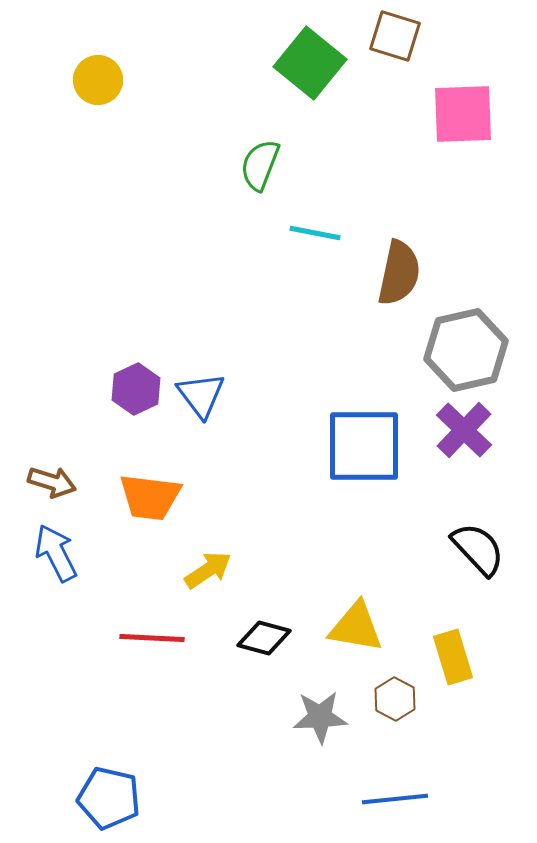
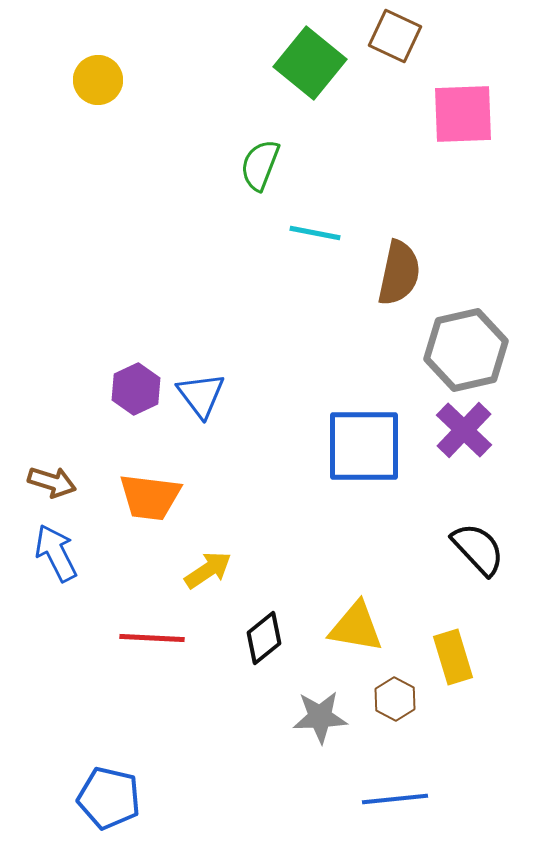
brown square: rotated 8 degrees clockwise
black diamond: rotated 54 degrees counterclockwise
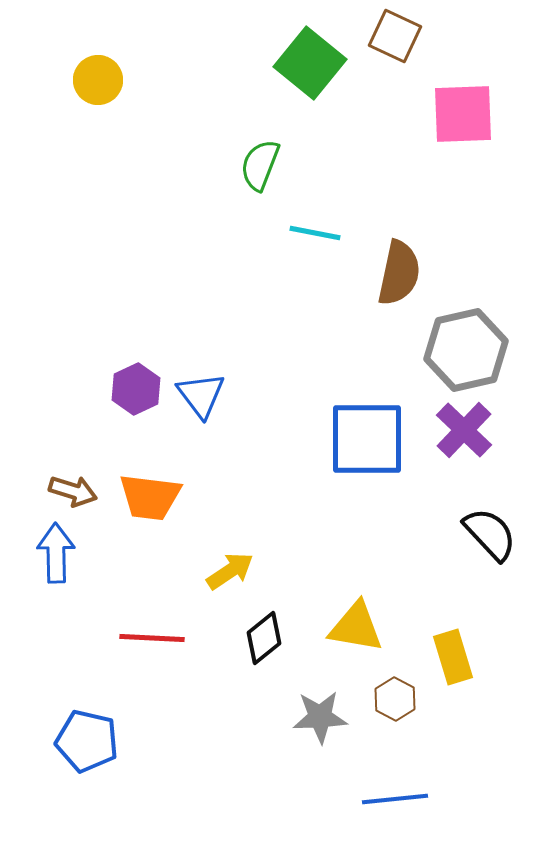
blue square: moved 3 px right, 7 px up
brown arrow: moved 21 px right, 9 px down
black semicircle: moved 12 px right, 15 px up
blue arrow: rotated 26 degrees clockwise
yellow arrow: moved 22 px right, 1 px down
blue pentagon: moved 22 px left, 57 px up
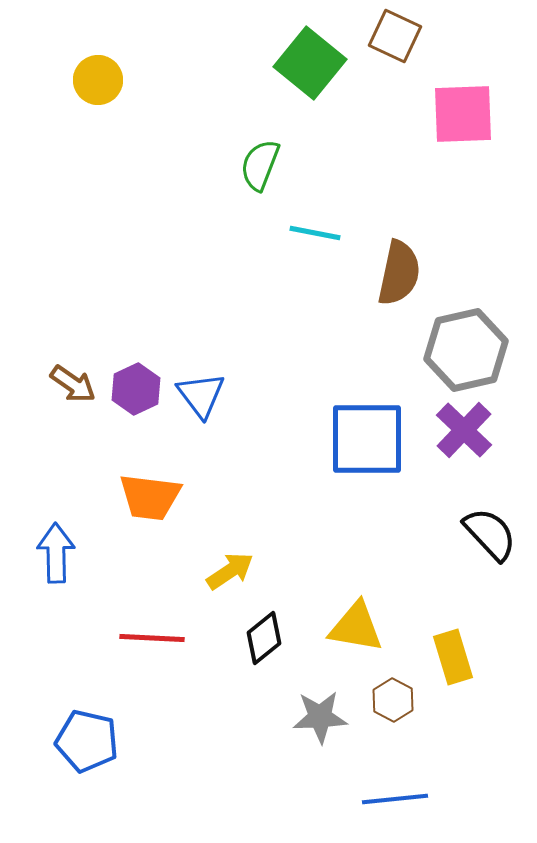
brown arrow: moved 107 px up; rotated 18 degrees clockwise
brown hexagon: moved 2 px left, 1 px down
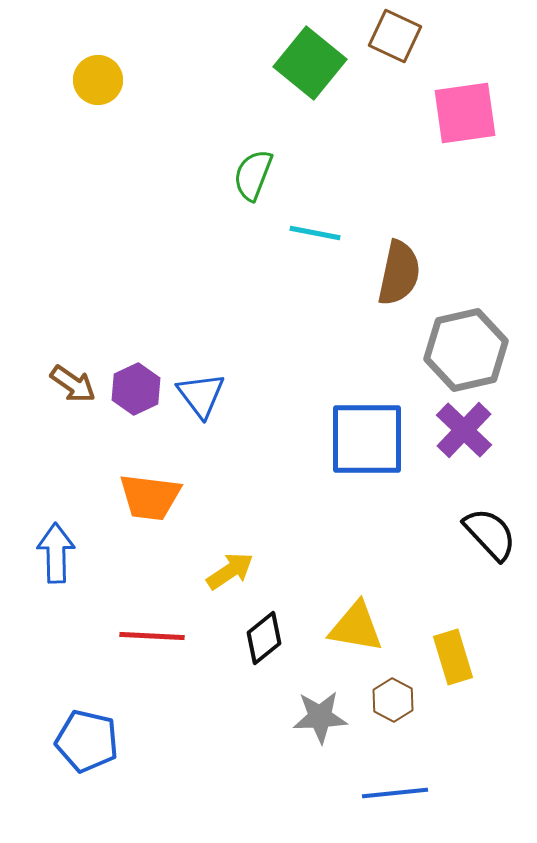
pink square: moved 2 px right, 1 px up; rotated 6 degrees counterclockwise
green semicircle: moved 7 px left, 10 px down
red line: moved 2 px up
blue line: moved 6 px up
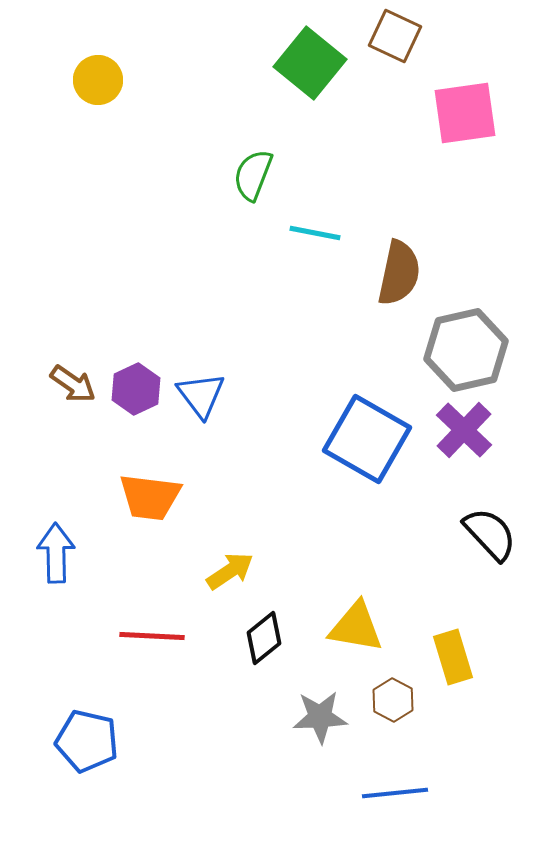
blue square: rotated 30 degrees clockwise
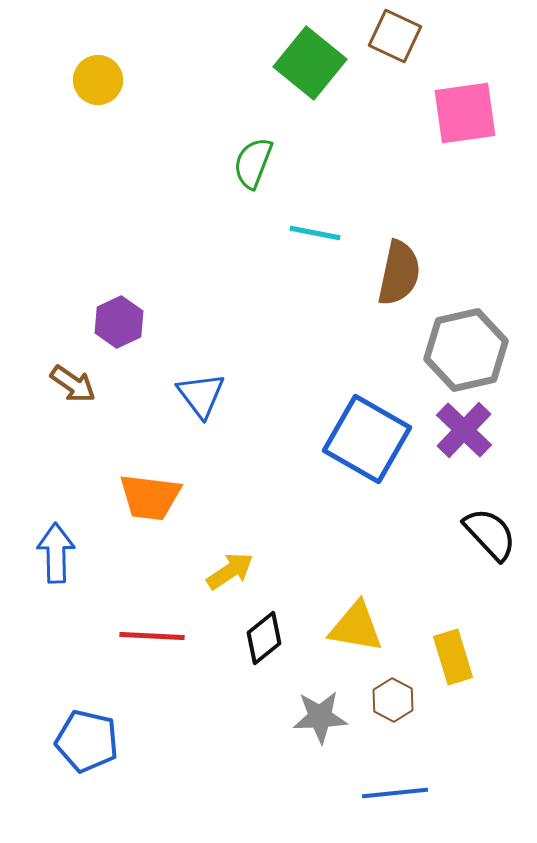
green semicircle: moved 12 px up
purple hexagon: moved 17 px left, 67 px up
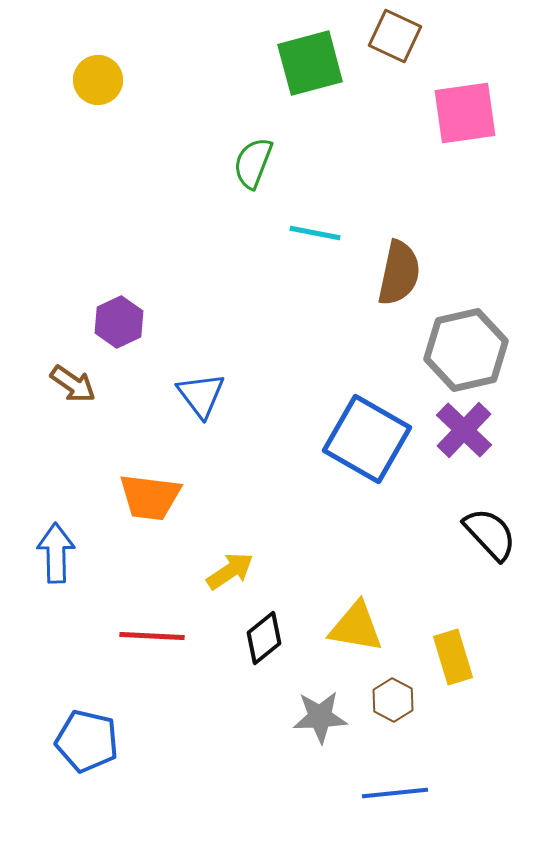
green square: rotated 36 degrees clockwise
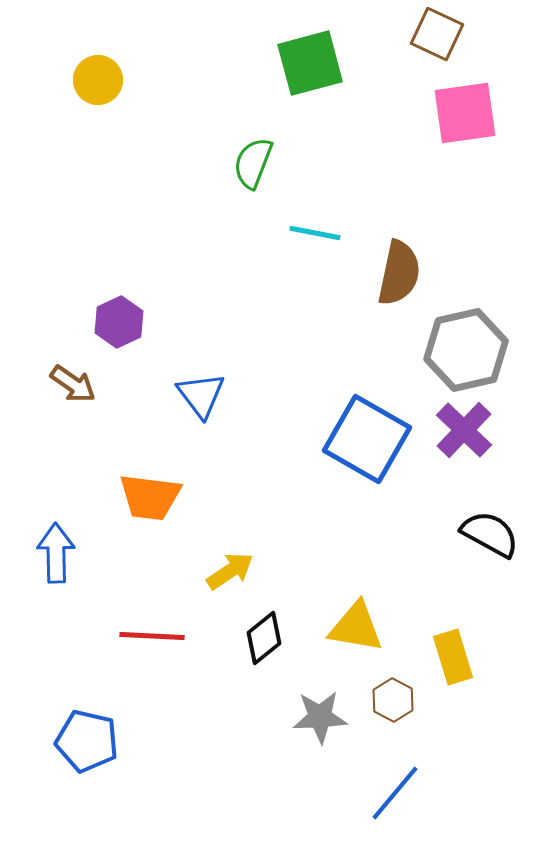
brown square: moved 42 px right, 2 px up
black semicircle: rotated 18 degrees counterclockwise
blue line: rotated 44 degrees counterclockwise
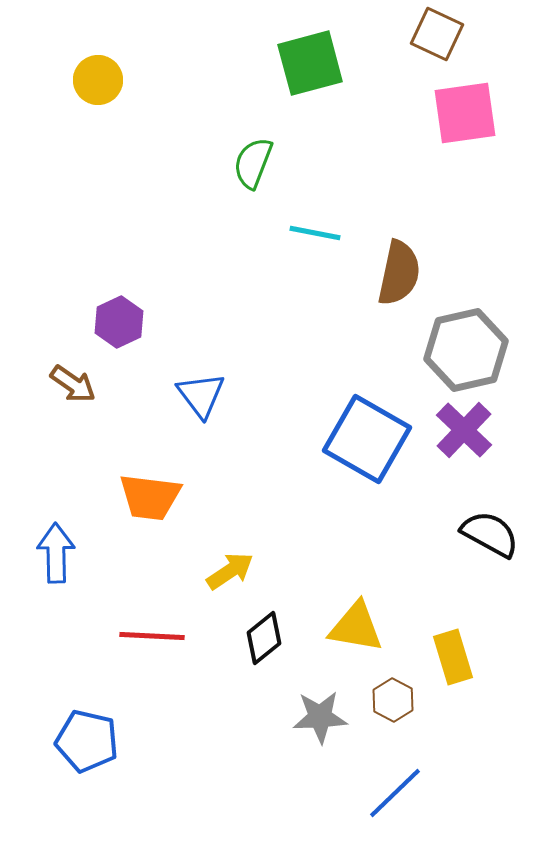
blue line: rotated 6 degrees clockwise
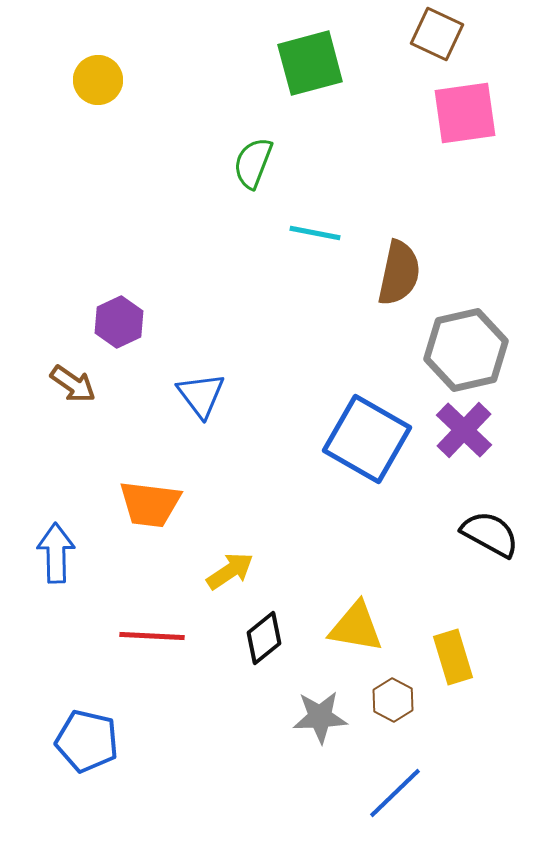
orange trapezoid: moved 7 px down
